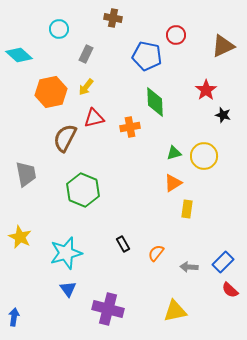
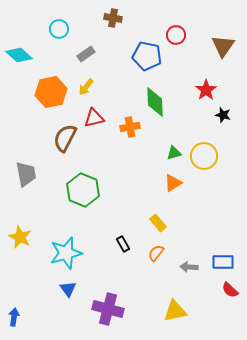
brown triangle: rotated 30 degrees counterclockwise
gray rectangle: rotated 30 degrees clockwise
yellow rectangle: moved 29 px left, 14 px down; rotated 48 degrees counterclockwise
blue rectangle: rotated 45 degrees clockwise
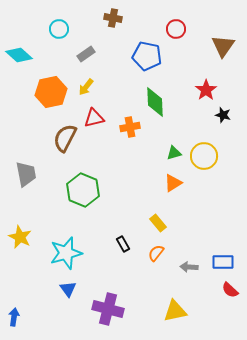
red circle: moved 6 px up
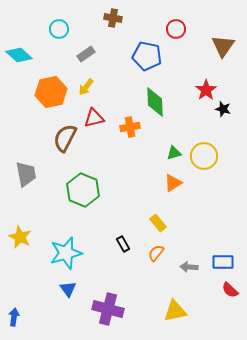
black star: moved 6 px up
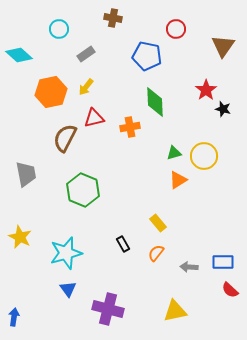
orange triangle: moved 5 px right, 3 px up
